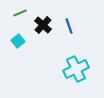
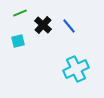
blue line: rotated 21 degrees counterclockwise
cyan square: rotated 24 degrees clockwise
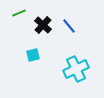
green line: moved 1 px left
cyan square: moved 15 px right, 14 px down
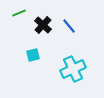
cyan cross: moved 3 px left
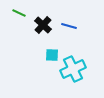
green line: rotated 48 degrees clockwise
blue line: rotated 35 degrees counterclockwise
cyan square: moved 19 px right; rotated 16 degrees clockwise
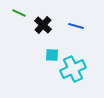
blue line: moved 7 px right
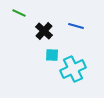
black cross: moved 1 px right, 6 px down
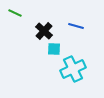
green line: moved 4 px left
cyan square: moved 2 px right, 6 px up
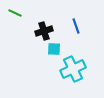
blue line: rotated 56 degrees clockwise
black cross: rotated 30 degrees clockwise
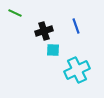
cyan square: moved 1 px left, 1 px down
cyan cross: moved 4 px right, 1 px down
